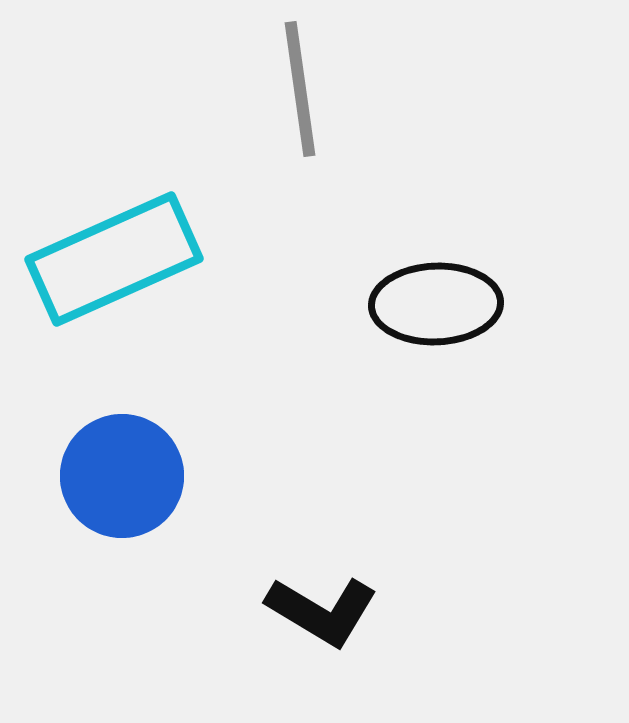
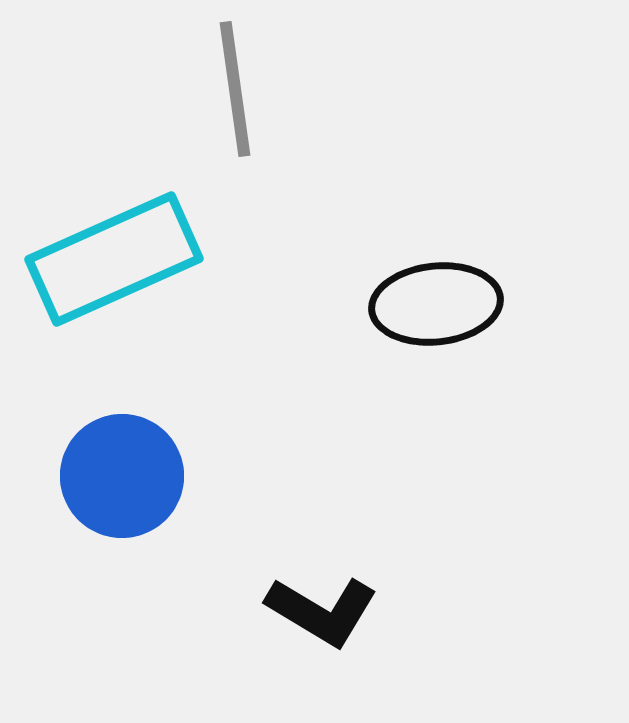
gray line: moved 65 px left
black ellipse: rotated 4 degrees counterclockwise
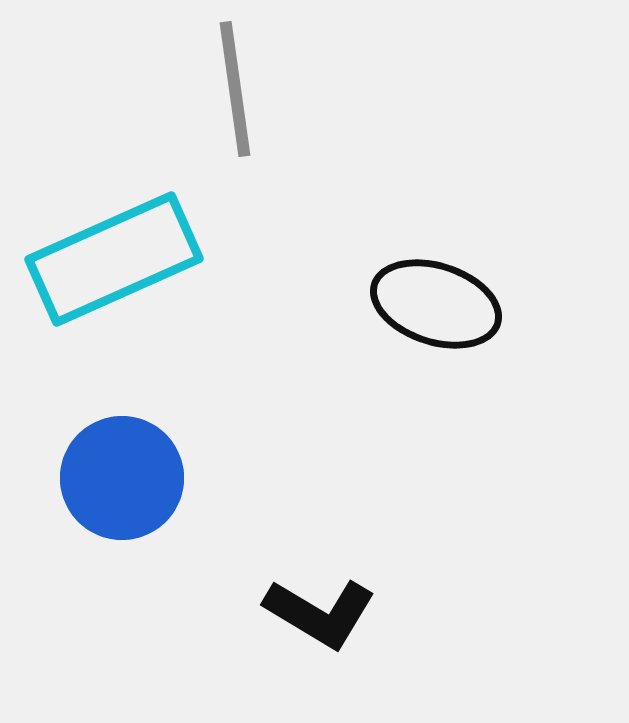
black ellipse: rotated 24 degrees clockwise
blue circle: moved 2 px down
black L-shape: moved 2 px left, 2 px down
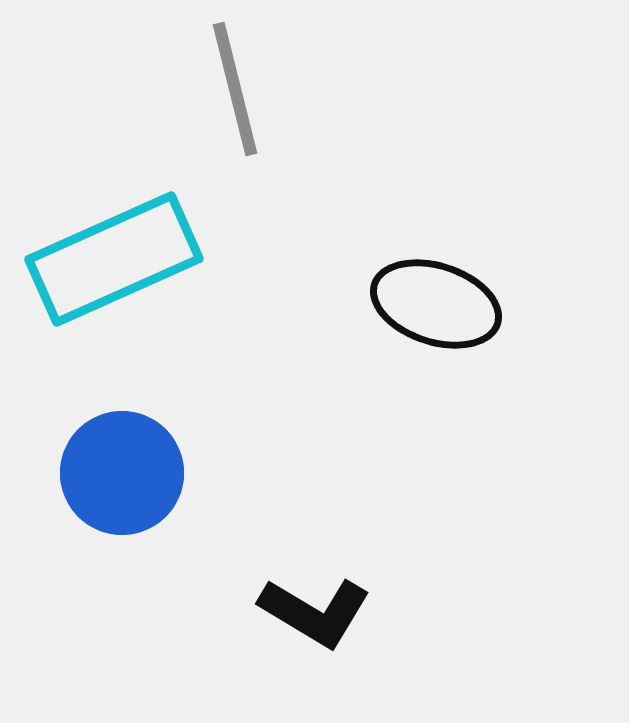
gray line: rotated 6 degrees counterclockwise
blue circle: moved 5 px up
black L-shape: moved 5 px left, 1 px up
